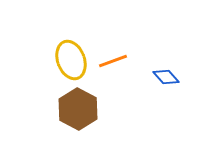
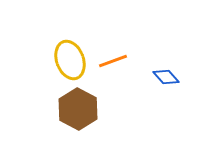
yellow ellipse: moved 1 px left
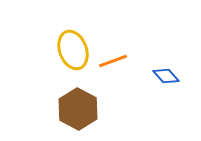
yellow ellipse: moved 3 px right, 10 px up
blue diamond: moved 1 px up
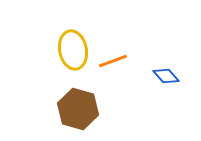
yellow ellipse: rotated 9 degrees clockwise
brown hexagon: rotated 12 degrees counterclockwise
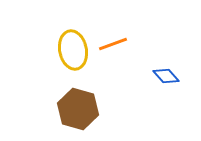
orange line: moved 17 px up
